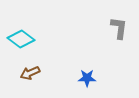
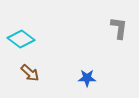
brown arrow: rotated 114 degrees counterclockwise
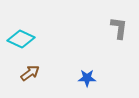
cyan diamond: rotated 12 degrees counterclockwise
brown arrow: rotated 78 degrees counterclockwise
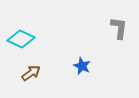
brown arrow: moved 1 px right
blue star: moved 5 px left, 12 px up; rotated 24 degrees clockwise
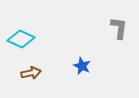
brown arrow: rotated 24 degrees clockwise
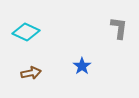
cyan diamond: moved 5 px right, 7 px up
blue star: rotated 12 degrees clockwise
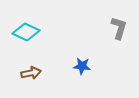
gray L-shape: rotated 10 degrees clockwise
blue star: rotated 30 degrees counterclockwise
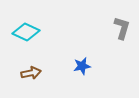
gray L-shape: moved 3 px right
blue star: rotated 18 degrees counterclockwise
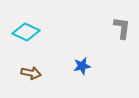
gray L-shape: rotated 10 degrees counterclockwise
brown arrow: rotated 24 degrees clockwise
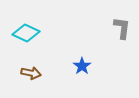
cyan diamond: moved 1 px down
blue star: rotated 24 degrees counterclockwise
